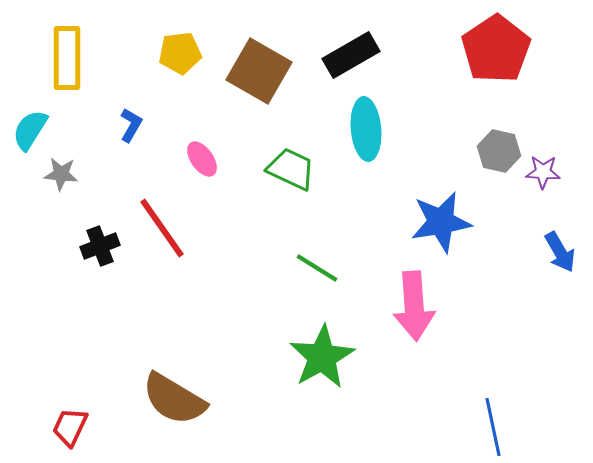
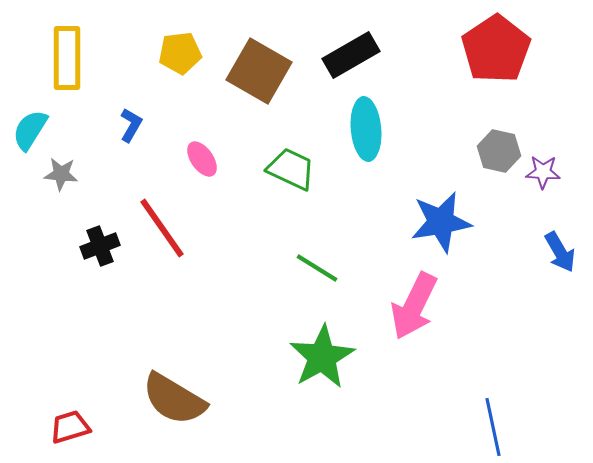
pink arrow: rotated 30 degrees clockwise
red trapezoid: rotated 48 degrees clockwise
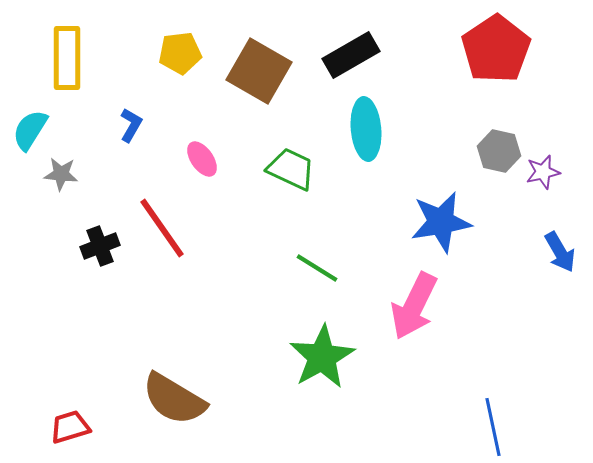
purple star: rotated 16 degrees counterclockwise
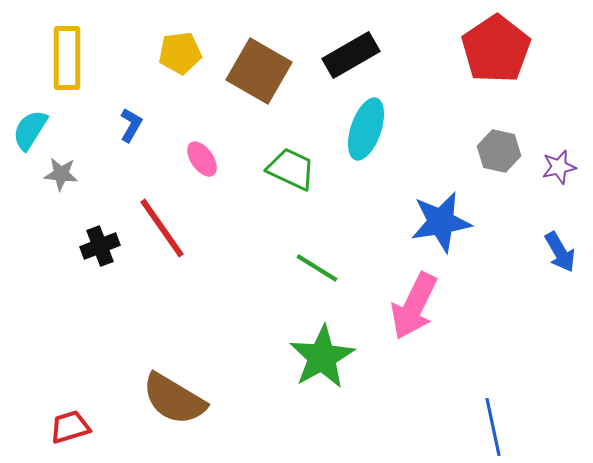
cyan ellipse: rotated 24 degrees clockwise
purple star: moved 16 px right, 5 px up
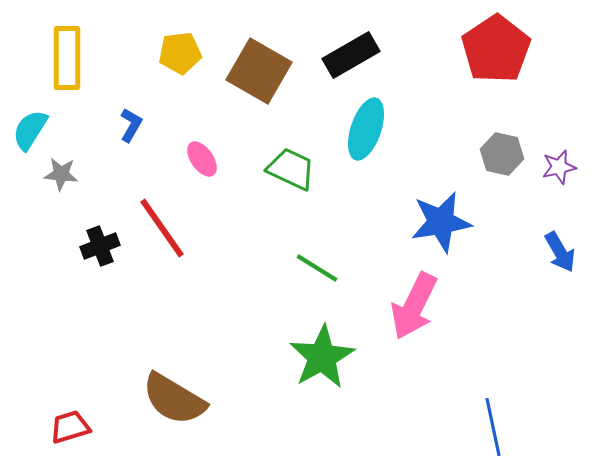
gray hexagon: moved 3 px right, 3 px down
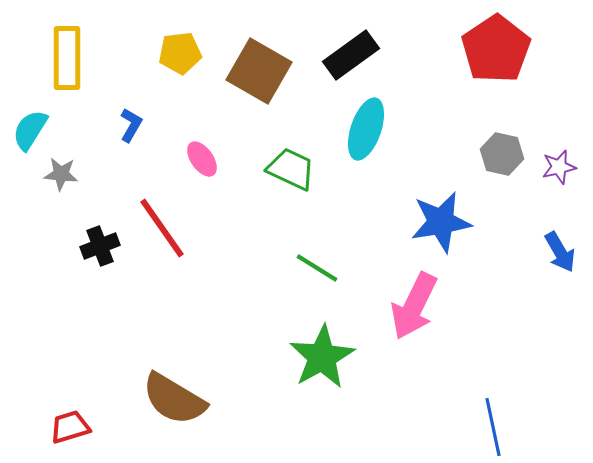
black rectangle: rotated 6 degrees counterclockwise
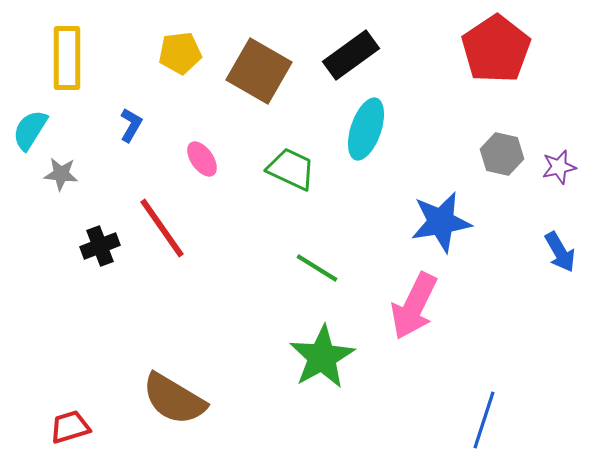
blue line: moved 9 px left, 7 px up; rotated 30 degrees clockwise
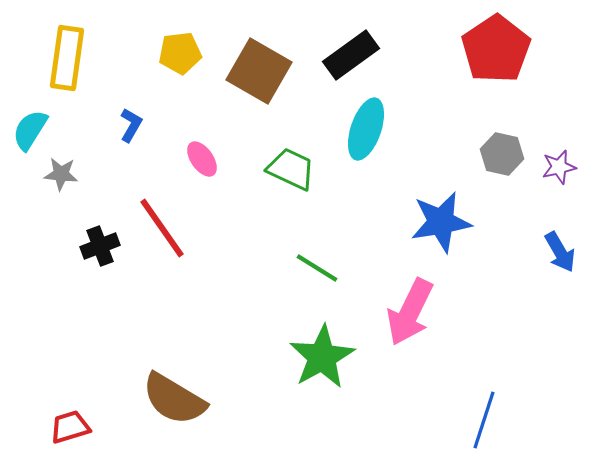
yellow rectangle: rotated 8 degrees clockwise
pink arrow: moved 4 px left, 6 px down
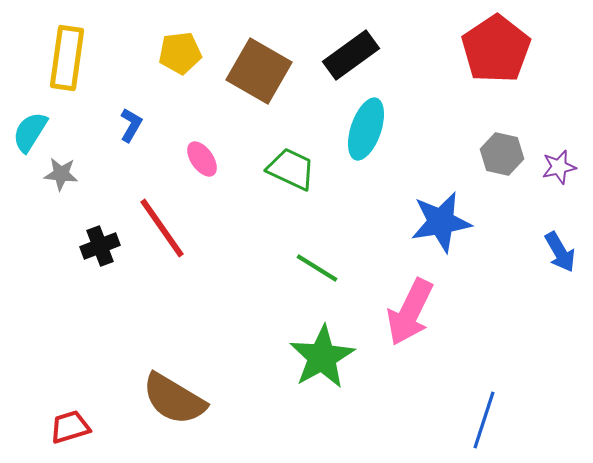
cyan semicircle: moved 2 px down
